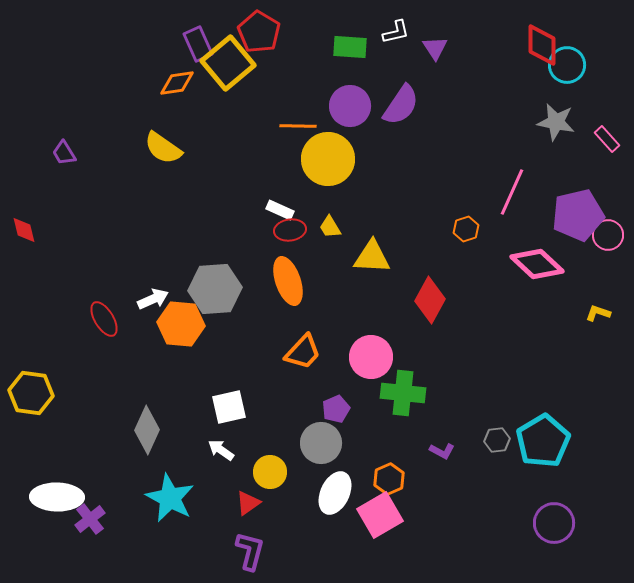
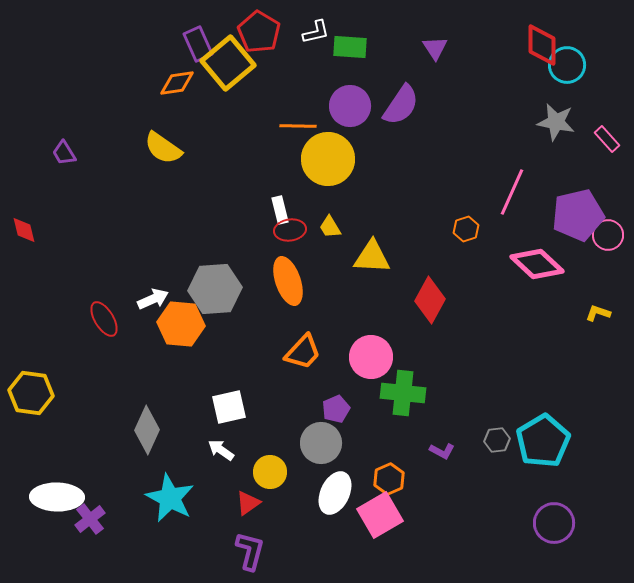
white L-shape at (396, 32): moved 80 px left
white rectangle at (280, 210): rotated 52 degrees clockwise
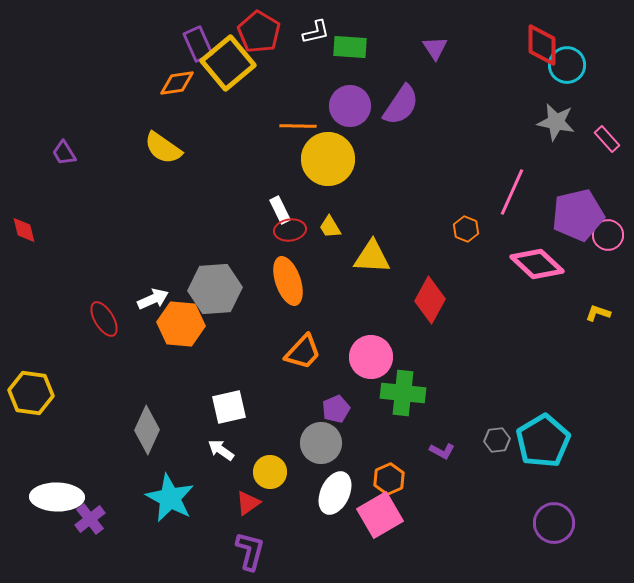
white rectangle at (280, 210): rotated 12 degrees counterclockwise
orange hexagon at (466, 229): rotated 20 degrees counterclockwise
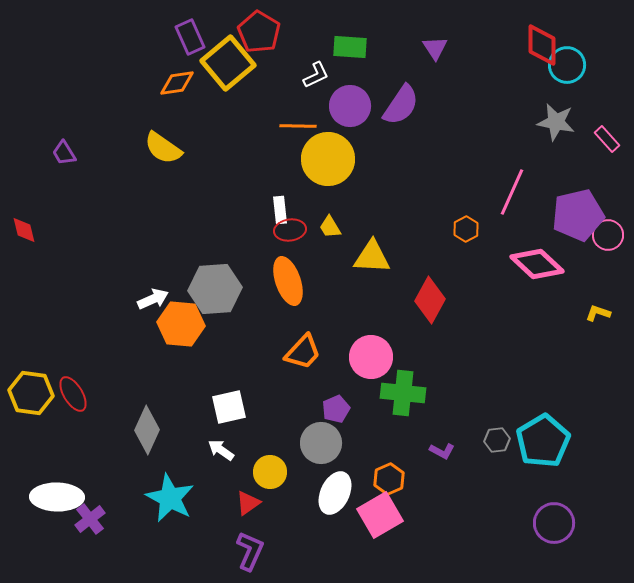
white L-shape at (316, 32): moved 43 px down; rotated 12 degrees counterclockwise
purple rectangle at (198, 44): moved 8 px left, 7 px up
white rectangle at (280, 210): rotated 20 degrees clockwise
orange hexagon at (466, 229): rotated 10 degrees clockwise
red ellipse at (104, 319): moved 31 px left, 75 px down
purple L-shape at (250, 551): rotated 9 degrees clockwise
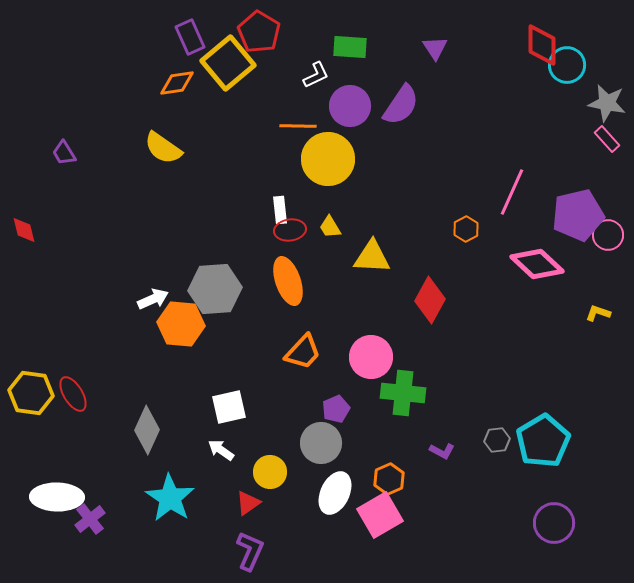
gray star at (556, 122): moved 51 px right, 19 px up
cyan star at (170, 498): rotated 6 degrees clockwise
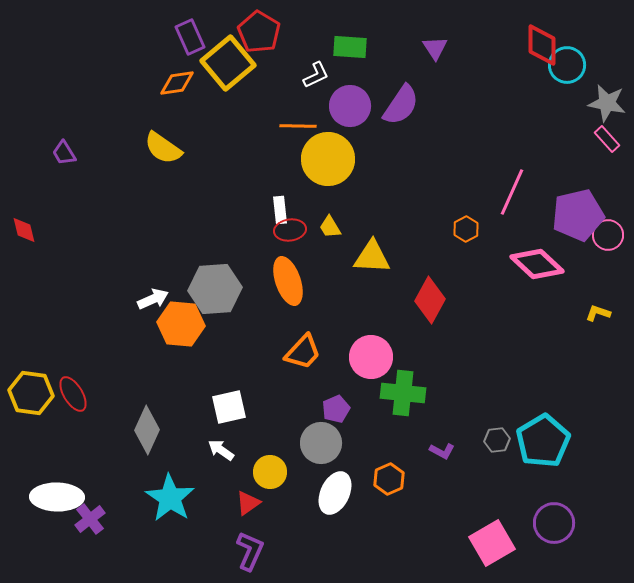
pink square at (380, 515): moved 112 px right, 28 px down
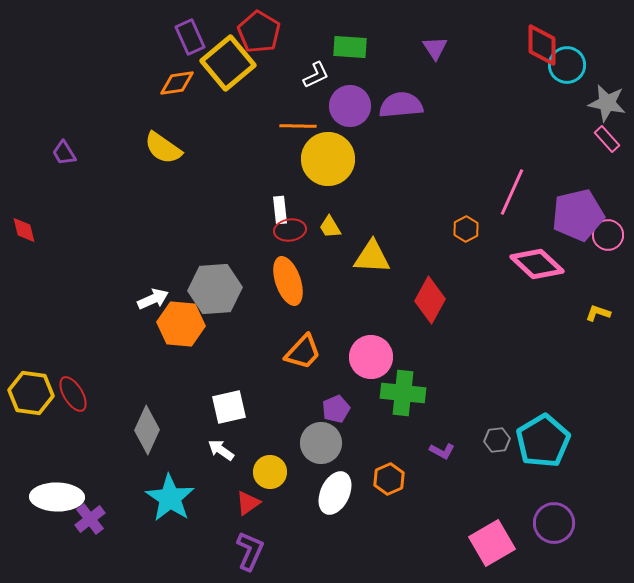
purple semicircle at (401, 105): rotated 129 degrees counterclockwise
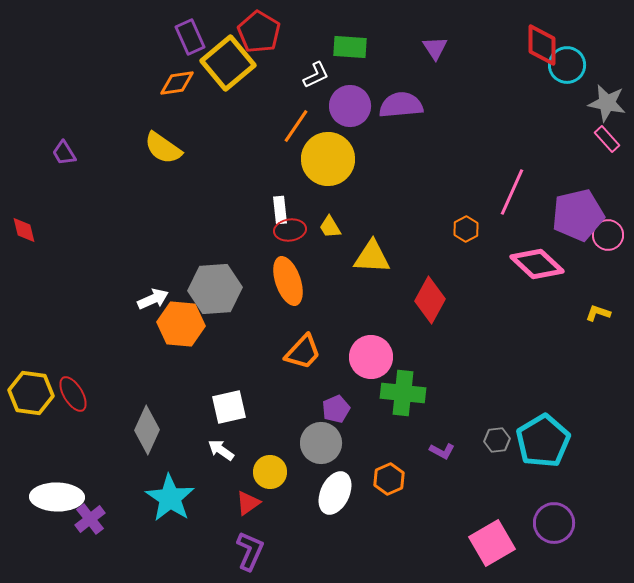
orange line at (298, 126): moved 2 px left; rotated 57 degrees counterclockwise
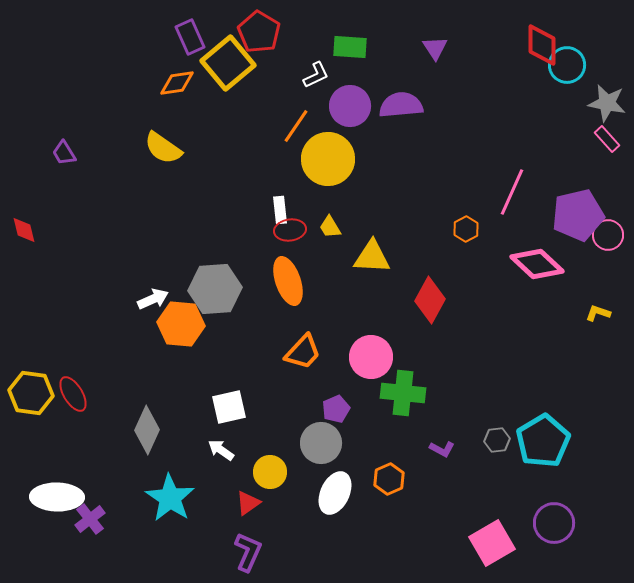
purple L-shape at (442, 451): moved 2 px up
purple L-shape at (250, 551): moved 2 px left, 1 px down
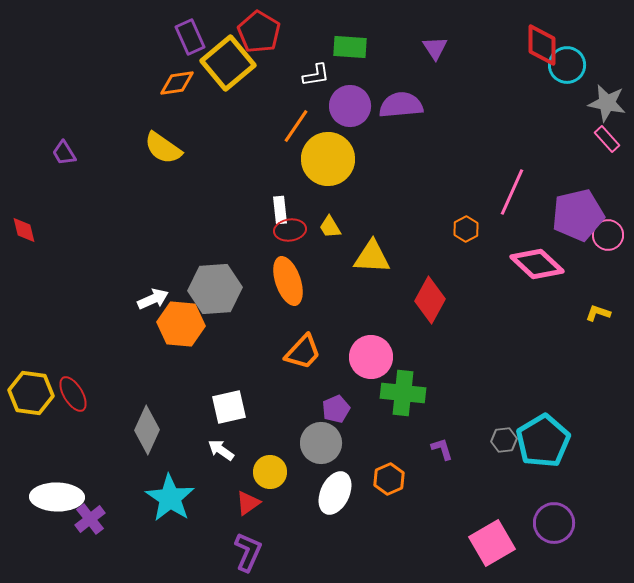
white L-shape at (316, 75): rotated 16 degrees clockwise
gray hexagon at (497, 440): moved 7 px right
purple L-shape at (442, 449): rotated 135 degrees counterclockwise
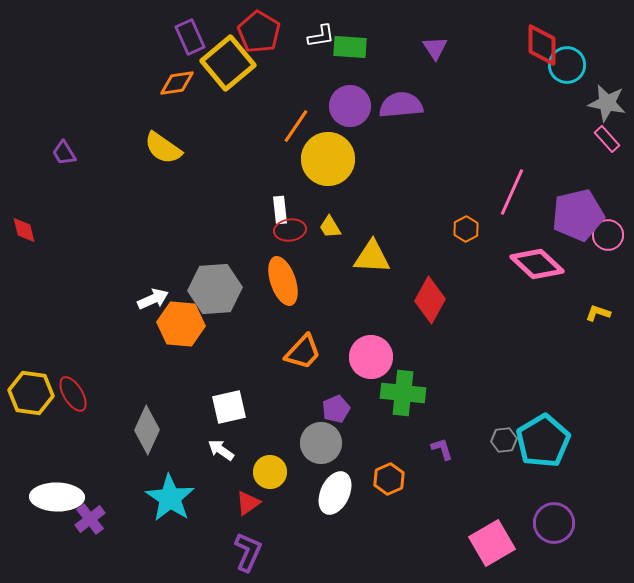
white L-shape at (316, 75): moved 5 px right, 39 px up
orange ellipse at (288, 281): moved 5 px left
